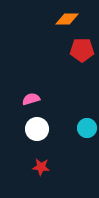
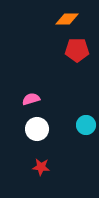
red pentagon: moved 5 px left
cyan circle: moved 1 px left, 3 px up
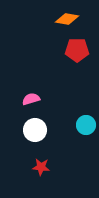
orange diamond: rotated 10 degrees clockwise
white circle: moved 2 px left, 1 px down
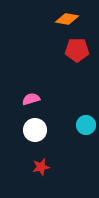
red star: rotated 18 degrees counterclockwise
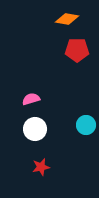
white circle: moved 1 px up
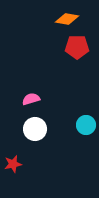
red pentagon: moved 3 px up
red star: moved 28 px left, 3 px up
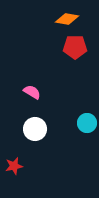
red pentagon: moved 2 px left
pink semicircle: moved 1 px right, 7 px up; rotated 48 degrees clockwise
cyan circle: moved 1 px right, 2 px up
red star: moved 1 px right, 2 px down
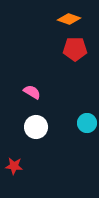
orange diamond: moved 2 px right; rotated 10 degrees clockwise
red pentagon: moved 2 px down
white circle: moved 1 px right, 2 px up
red star: rotated 18 degrees clockwise
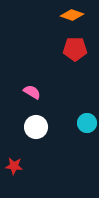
orange diamond: moved 3 px right, 4 px up
